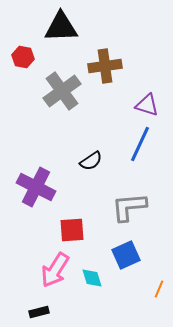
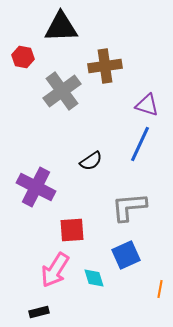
cyan diamond: moved 2 px right
orange line: moved 1 px right; rotated 12 degrees counterclockwise
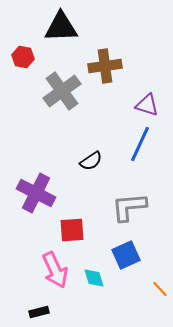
purple cross: moved 6 px down
pink arrow: rotated 57 degrees counterclockwise
orange line: rotated 54 degrees counterclockwise
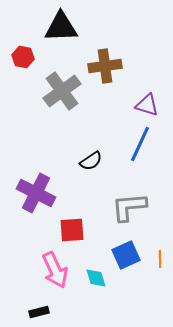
cyan diamond: moved 2 px right
orange line: moved 30 px up; rotated 42 degrees clockwise
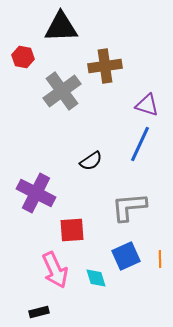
blue square: moved 1 px down
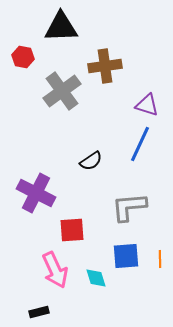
blue square: rotated 20 degrees clockwise
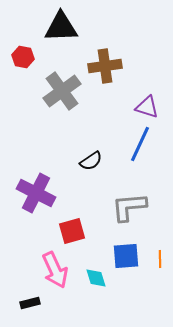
purple triangle: moved 2 px down
red square: moved 1 px down; rotated 12 degrees counterclockwise
black rectangle: moved 9 px left, 9 px up
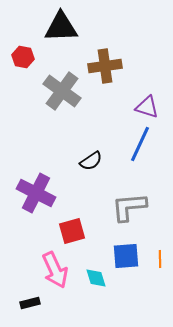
gray cross: rotated 18 degrees counterclockwise
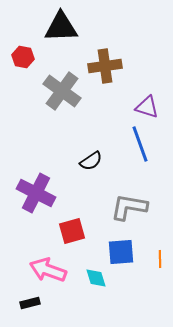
blue line: rotated 45 degrees counterclockwise
gray L-shape: rotated 15 degrees clockwise
blue square: moved 5 px left, 4 px up
pink arrow: moved 7 px left; rotated 135 degrees clockwise
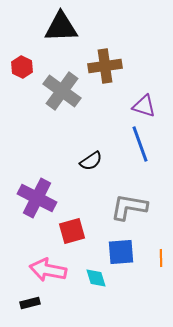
red hexagon: moved 1 px left, 10 px down; rotated 15 degrees clockwise
purple triangle: moved 3 px left, 1 px up
purple cross: moved 1 px right, 5 px down
orange line: moved 1 px right, 1 px up
pink arrow: rotated 9 degrees counterclockwise
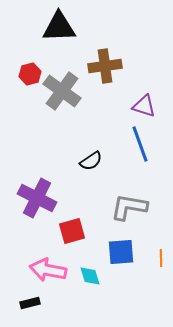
black triangle: moved 2 px left
red hexagon: moved 8 px right, 7 px down; rotated 20 degrees clockwise
cyan diamond: moved 6 px left, 2 px up
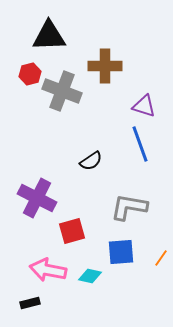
black triangle: moved 10 px left, 9 px down
brown cross: rotated 8 degrees clockwise
gray cross: rotated 15 degrees counterclockwise
orange line: rotated 36 degrees clockwise
cyan diamond: rotated 60 degrees counterclockwise
